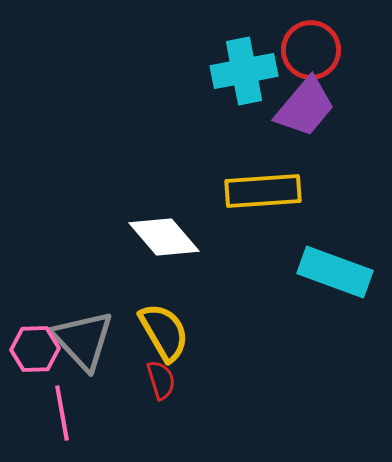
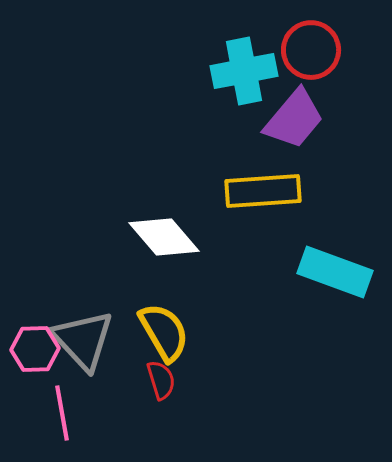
purple trapezoid: moved 11 px left, 12 px down
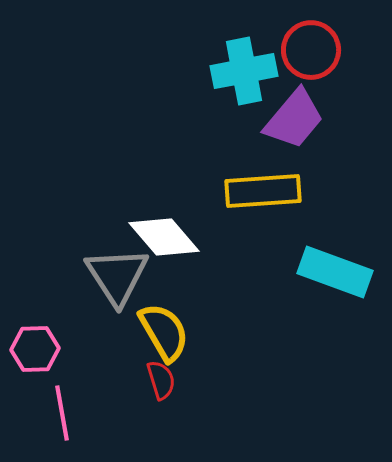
gray triangle: moved 34 px right, 64 px up; rotated 10 degrees clockwise
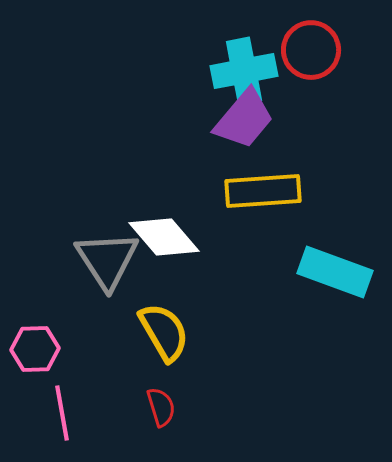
purple trapezoid: moved 50 px left
gray triangle: moved 10 px left, 16 px up
red semicircle: moved 27 px down
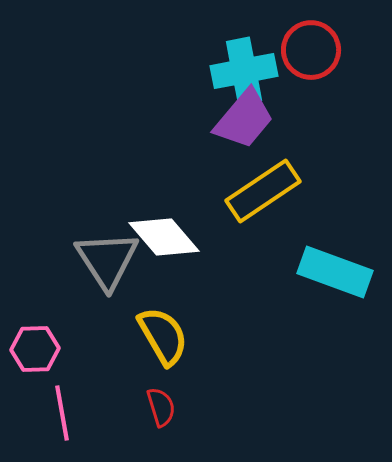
yellow rectangle: rotated 30 degrees counterclockwise
yellow semicircle: moved 1 px left, 4 px down
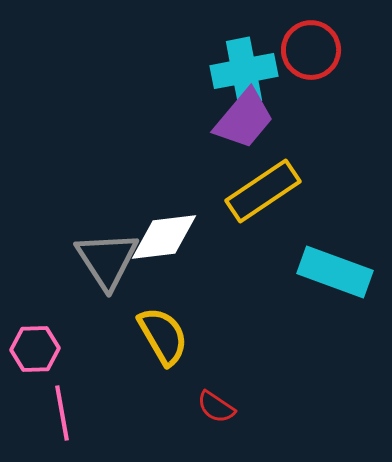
white diamond: rotated 56 degrees counterclockwise
red semicircle: moved 55 px right; rotated 141 degrees clockwise
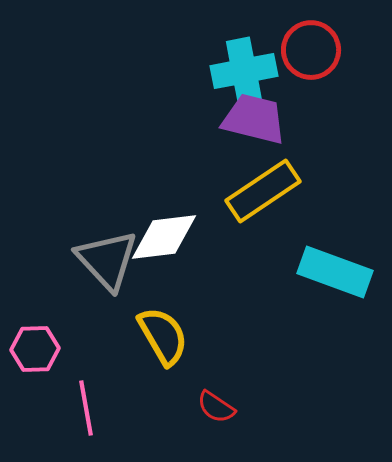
purple trapezoid: moved 10 px right; rotated 116 degrees counterclockwise
gray triangle: rotated 10 degrees counterclockwise
pink line: moved 24 px right, 5 px up
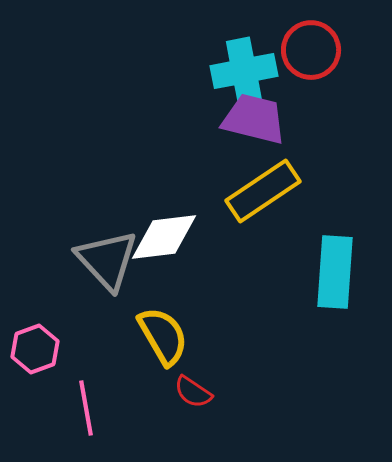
cyan rectangle: rotated 74 degrees clockwise
pink hexagon: rotated 18 degrees counterclockwise
red semicircle: moved 23 px left, 15 px up
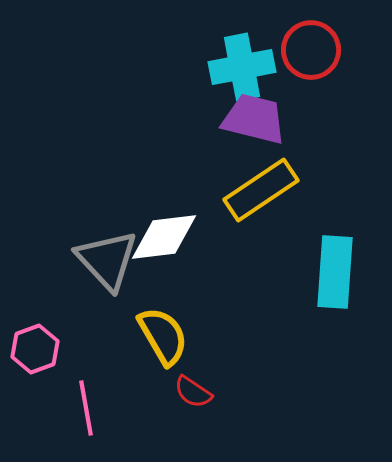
cyan cross: moved 2 px left, 4 px up
yellow rectangle: moved 2 px left, 1 px up
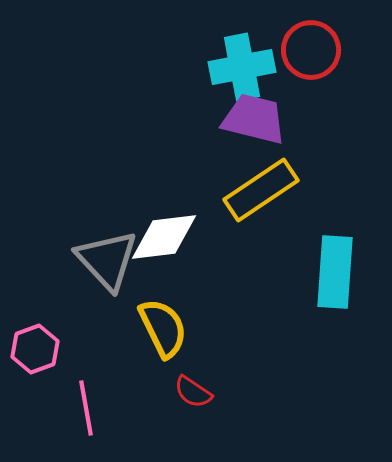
yellow semicircle: moved 8 px up; rotated 4 degrees clockwise
